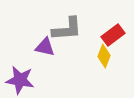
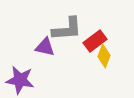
red rectangle: moved 18 px left, 6 px down
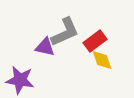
gray L-shape: moved 2 px left, 3 px down; rotated 20 degrees counterclockwise
yellow diamond: moved 2 px left, 4 px down; rotated 40 degrees counterclockwise
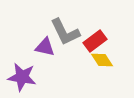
gray L-shape: rotated 88 degrees clockwise
yellow diamond: rotated 15 degrees counterclockwise
purple star: moved 2 px right, 3 px up
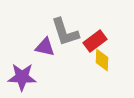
gray L-shape: rotated 8 degrees clockwise
yellow diamond: rotated 35 degrees clockwise
purple star: rotated 8 degrees counterclockwise
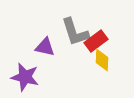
gray L-shape: moved 10 px right
red rectangle: moved 1 px right
purple star: moved 3 px right; rotated 12 degrees clockwise
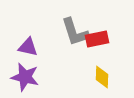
red rectangle: moved 1 px right, 2 px up; rotated 25 degrees clockwise
purple triangle: moved 17 px left
yellow diamond: moved 17 px down
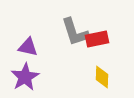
purple star: rotated 28 degrees clockwise
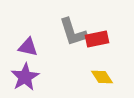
gray L-shape: moved 2 px left
yellow diamond: rotated 35 degrees counterclockwise
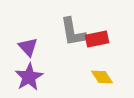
gray L-shape: rotated 8 degrees clockwise
purple triangle: rotated 35 degrees clockwise
purple star: moved 4 px right
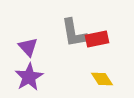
gray L-shape: moved 1 px right, 1 px down
yellow diamond: moved 2 px down
